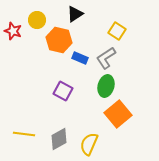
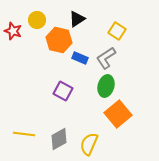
black triangle: moved 2 px right, 5 px down
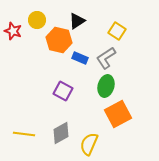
black triangle: moved 2 px down
orange square: rotated 12 degrees clockwise
gray diamond: moved 2 px right, 6 px up
